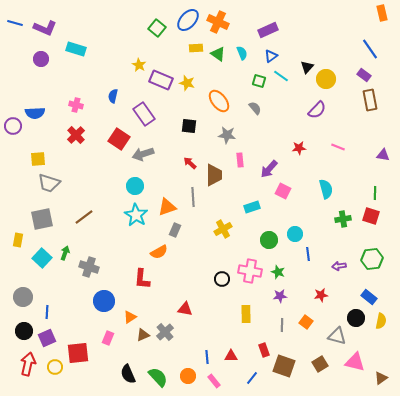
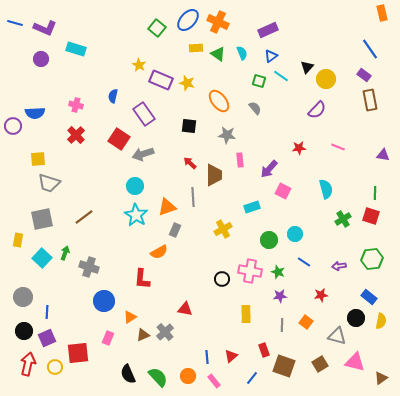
green cross at (343, 219): rotated 21 degrees counterclockwise
blue line at (308, 254): moved 4 px left, 8 px down; rotated 48 degrees counterclockwise
red triangle at (231, 356): rotated 40 degrees counterclockwise
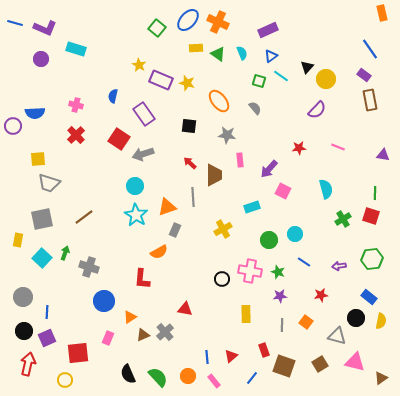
yellow circle at (55, 367): moved 10 px right, 13 px down
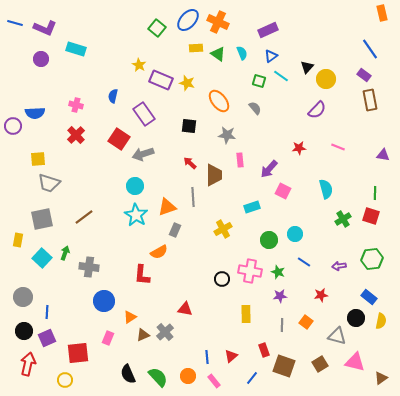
gray cross at (89, 267): rotated 12 degrees counterclockwise
red L-shape at (142, 279): moved 4 px up
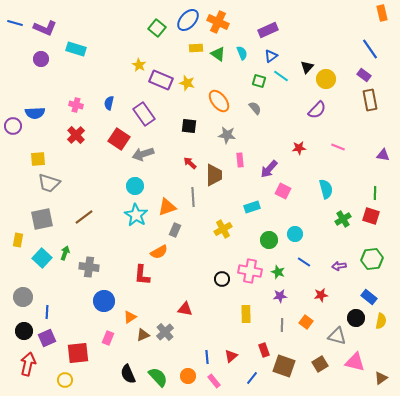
blue semicircle at (113, 96): moved 4 px left, 7 px down
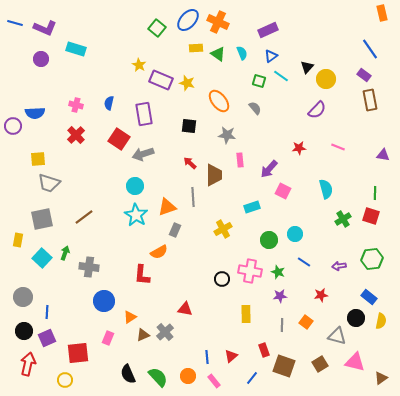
purple rectangle at (144, 114): rotated 25 degrees clockwise
